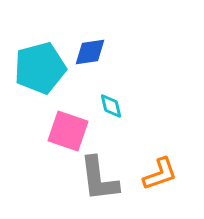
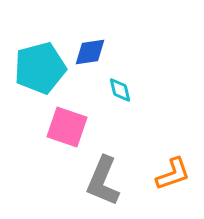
cyan diamond: moved 9 px right, 16 px up
pink square: moved 1 px left, 4 px up
orange L-shape: moved 13 px right
gray L-shape: moved 4 px right, 2 px down; rotated 30 degrees clockwise
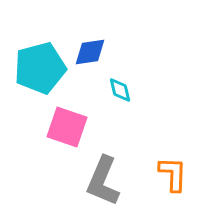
orange L-shape: rotated 69 degrees counterclockwise
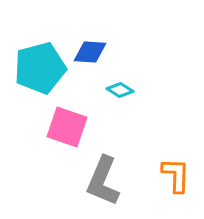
blue diamond: rotated 12 degrees clockwise
cyan diamond: rotated 44 degrees counterclockwise
orange L-shape: moved 3 px right, 1 px down
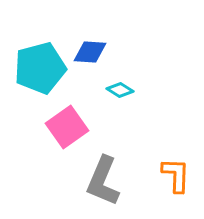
pink square: rotated 36 degrees clockwise
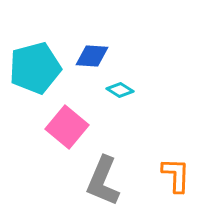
blue diamond: moved 2 px right, 4 px down
cyan pentagon: moved 5 px left
pink square: rotated 15 degrees counterclockwise
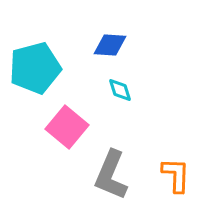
blue diamond: moved 18 px right, 11 px up
cyan diamond: rotated 40 degrees clockwise
gray L-shape: moved 8 px right, 6 px up
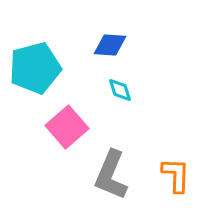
pink square: rotated 9 degrees clockwise
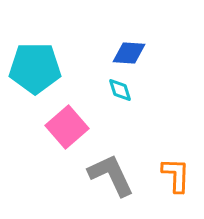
blue diamond: moved 19 px right, 8 px down
cyan pentagon: rotated 15 degrees clockwise
gray L-shape: rotated 132 degrees clockwise
